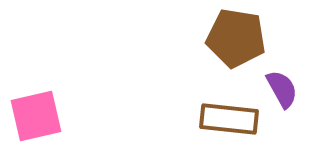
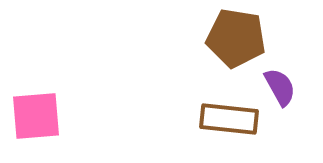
purple semicircle: moved 2 px left, 2 px up
pink square: rotated 8 degrees clockwise
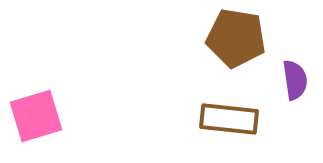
purple semicircle: moved 15 px right, 7 px up; rotated 21 degrees clockwise
pink square: rotated 12 degrees counterclockwise
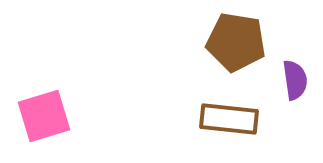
brown pentagon: moved 4 px down
pink square: moved 8 px right
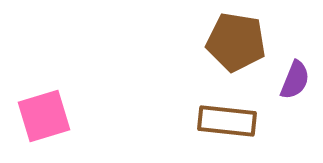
purple semicircle: rotated 30 degrees clockwise
brown rectangle: moved 2 px left, 2 px down
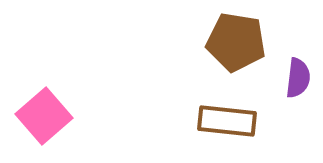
purple semicircle: moved 3 px right, 2 px up; rotated 15 degrees counterclockwise
pink square: rotated 24 degrees counterclockwise
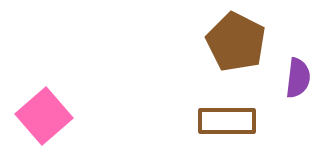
brown pentagon: rotated 18 degrees clockwise
brown rectangle: rotated 6 degrees counterclockwise
